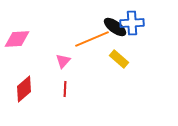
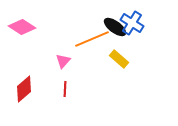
blue cross: rotated 35 degrees clockwise
pink diamond: moved 5 px right, 12 px up; rotated 36 degrees clockwise
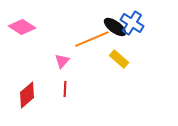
pink triangle: moved 1 px left
red diamond: moved 3 px right, 6 px down
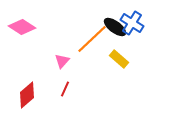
orange line: rotated 20 degrees counterclockwise
red line: rotated 21 degrees clockwise
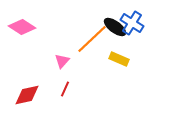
yellow rectangle: rotated 18 degrees counterclockwise
red diamond: rotated 28 degrees clockwise
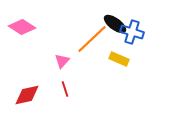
blue cross: moved 9 px down; rotated 15 degrees counterclockwise
black ellipse: moved 3 px up
red line: rotated 42 degrees counterclockwise
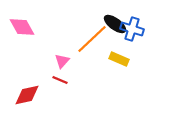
pink diamond: rotated 28 degrees clockwise
blue cross: moved 3 px up
red line: moved 5 px left, 9 px up; rotated 49 degrees counterclockwise
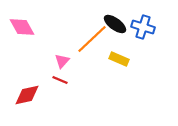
blue cross: moved 11 px right, 2 px up
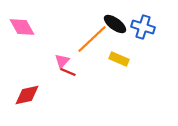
red line: moved 8 px right, 8 px up
